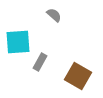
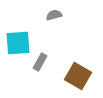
gray semicircle: rotated 56 degrees counterclockwise
cyan square: moved 1 px down
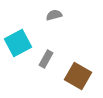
cyan square: rotated 24 degrees counterclockwise
gray rectangle: moved 6 px right, 3 px up
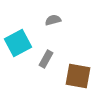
gray semicircle: moved 1 px left, 5 px down
brown square: rotated 20 degrees counterclockwise
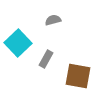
cyan square: rotated 16 degrees counterclockwise
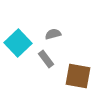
gray semicircle: moved 14 px down
gray rectangle: rotated 66 degrees counterclockwise
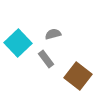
brown square: rotated 28 degrees clockwise
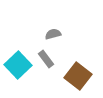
cyan square: moved 22 px down
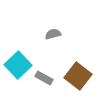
gray rectangle: moved 2 px left, 19 px down; rotated 24 degrees counterclockwise
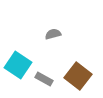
cyan square: rotated 12 degrees counterclockwise
gray rectangle: moved 1 px down
